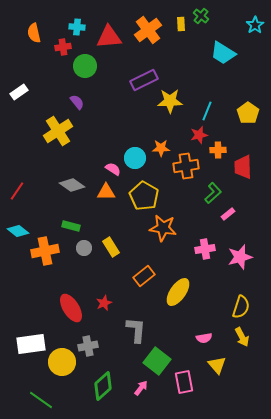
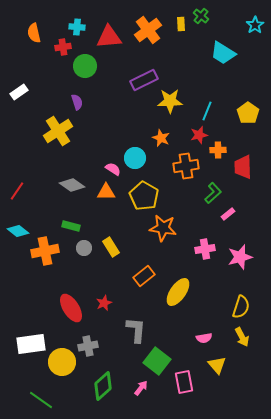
purple semicircle at (77, 102): rotated 21 degrees clockwise
orange star at (161, 148): moved 10 px up; rotated 24 degrees clockwise
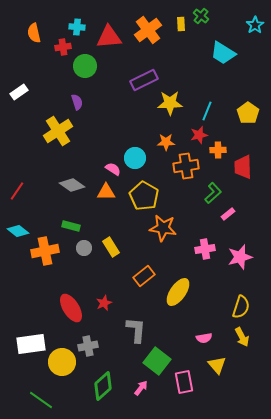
yellow star at (170, 101): moved 2 px down
orange star at (161, 138): moved 5 px right, 4 px down; rotated 24 degrees counterclockwise
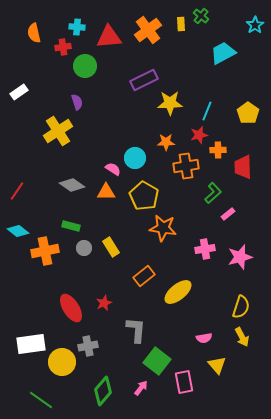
cyan trapezoid at (223, 53): rotated 120 degrees clockwise
yellow ellipse at (178, 292): rotated 16 degrees clockwise
green diamond at (103, 386): moved 5 px down; rotated 8 degrees counterclockwise
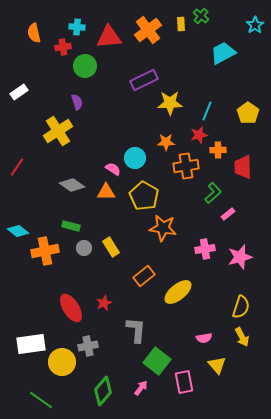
red line at (17, 191): moved 24 px up
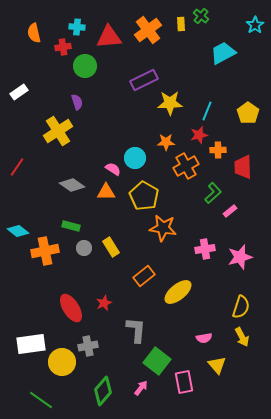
orange cross at (186, 166): rotated 20 degrees counterclockwise
pink rectangle at (228, 214): moved 2 px right, 3 px up
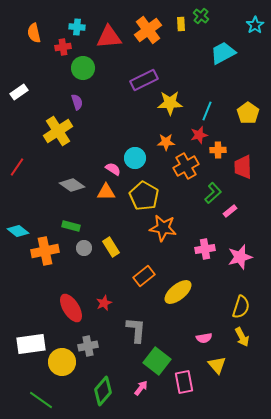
green circle at (85, 66): moved 2 px left, 2 px down
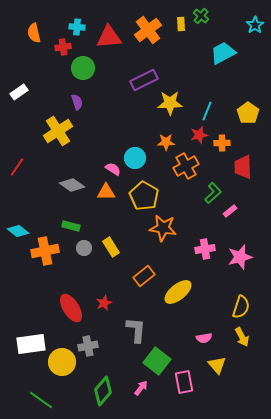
orange cross at (218, 150): moved 4 px right, 7 px up
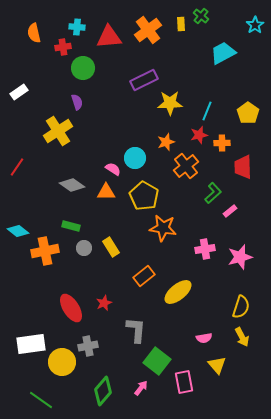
orange star at (166, 142): rotated 18 degrees counterclockwise
orange cross at (186, 166): rotated 10 degrees counterclockwise
